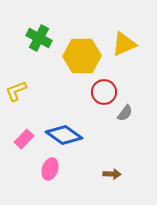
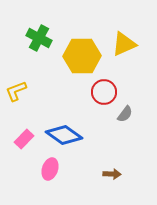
gray semicircle: moved 1 px down
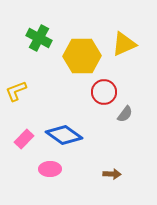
pink ellipse: rotated 70 degrees clockwise
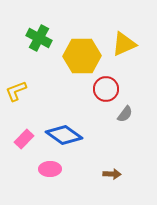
red circle: moved 2 px right, 3 px up
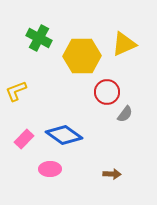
red circle: moved 1 px right, 3 px down
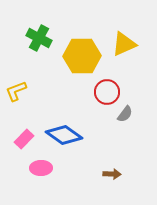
pink ellipse: moved 9 px left, 1 px up
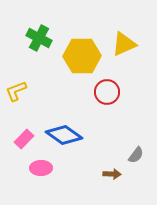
gray semicircle: moved 11 px right, 41 px down
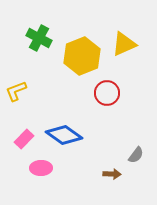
yellow hexagon: rotated 21 degrees counterclockwise
red circle: moved 1 px down
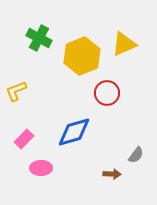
blue diamond: moved 10 px right, 3 px up; rotated 51 degrees counterclockwise
